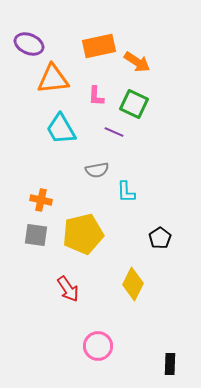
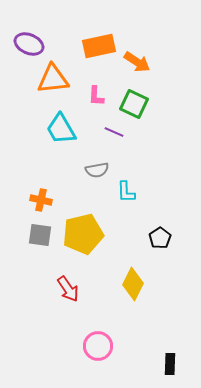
gray square: moved 4 px right
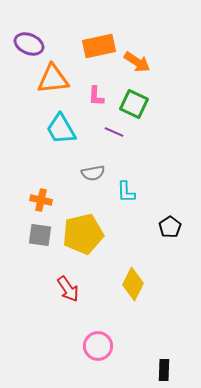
gray semicircle: moved 4 px left, 3 px down
black pentagon: moved 10 px right, 11 px up
black rectangle: moved 6 px left, 6 px down
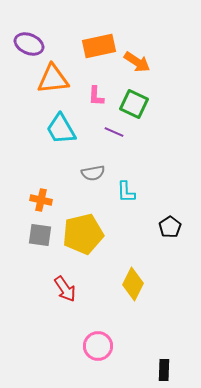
red arrow: moved 3 px left
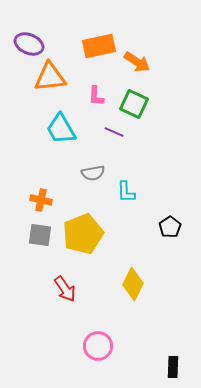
orange triangle: moved 3 px left, 2 px up
yellow pentagon: rotated 9 degrees counterclockwise
black rectangle: moved 9 px right, 3 px up
